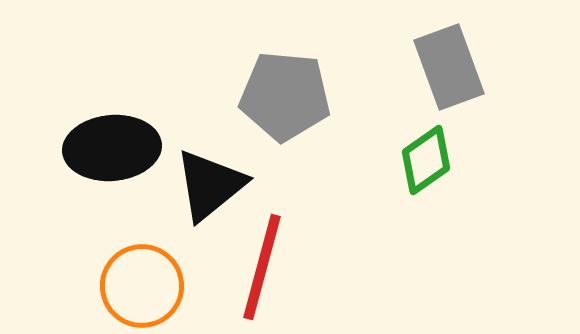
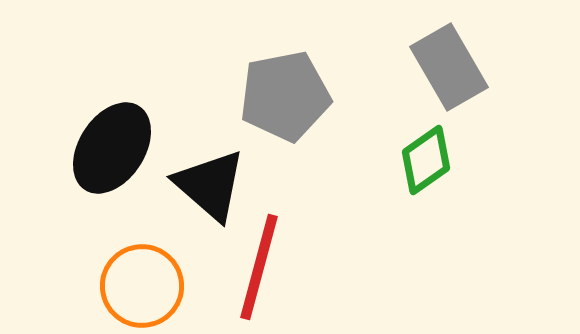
gray rectangle: rotated 10 degrees counterclockwise
gray pentagon: rotated 16 degrees counterclockwise
black ellipse: rotated 52 degrees counterclockwise
black triangle: rotated 40 degrees counterclockwise
red line: moved 3 px left
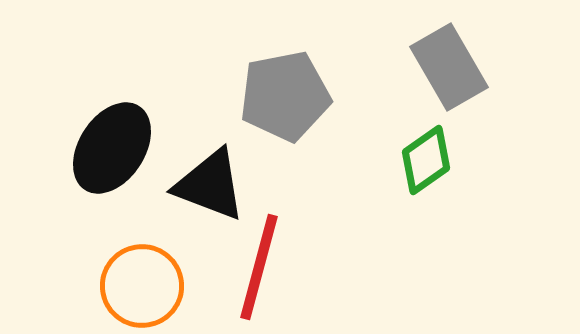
black triangle: rotated 20 degrees counterclockwise
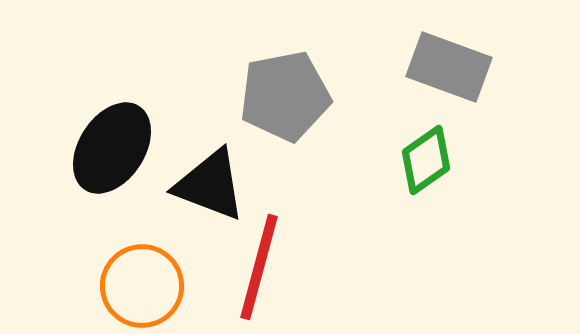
gray rectangle: rotated 40 degrees counterclockwise
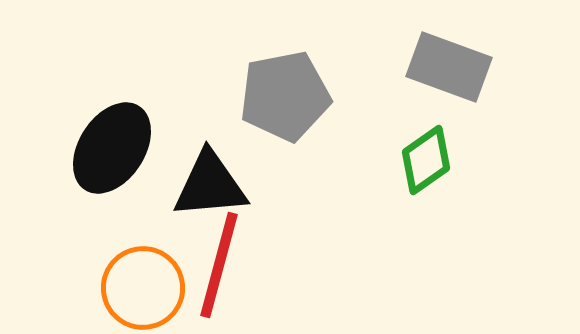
black triangle: rotated 26 degrees counterclockwise
red line: moved 40 px left, 2 px up
orange circle: moved 1 px right, 2 px down
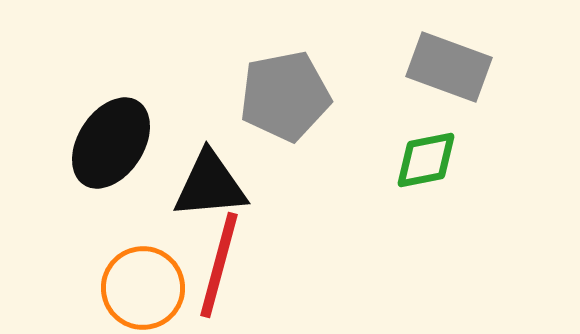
black ellipse: moved 1 px left, 5 px up
green diamond: rotated 24 degrees clockwise
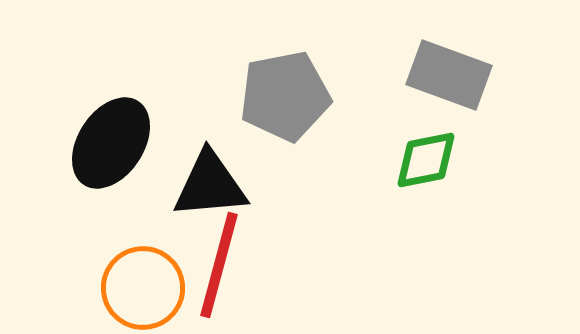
gray rectangle: moved 8 px down
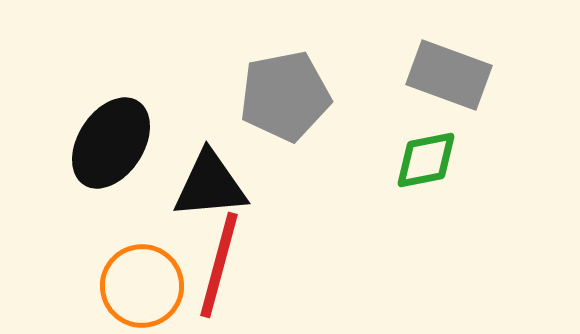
orange circle: moved 1 px left, 2 px up
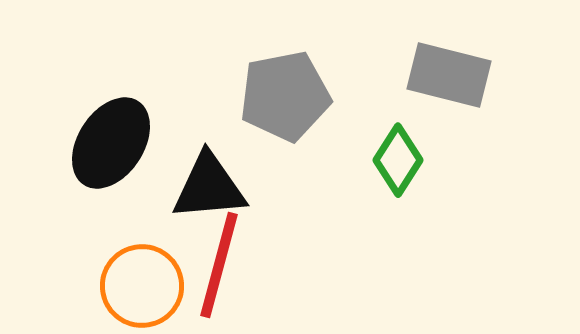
gray rectangle: rotated 6 degrees counterclockwise
green diamond: moved 28 px left; rotated 46 degrees counterclockwise
black triangle: moved 1 px left, 2 px down
